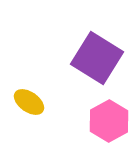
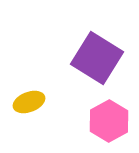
yellow ellipse: rotated 56 degrees counterclockwise
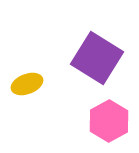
yellow ellipse: moved 2 px left, 18 px up
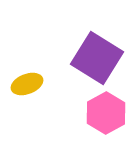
pink hexagon: moved 3 px left, 8 px up
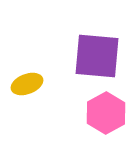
purple square: moved 2 px up; rotated 27 degrees counterclockwise
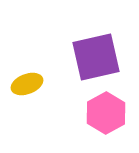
purple square: moved 1 px left, 1 px down; rotated 18 degrees counterclockwise
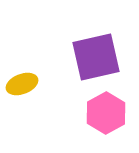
yellow ellipse: moved 5 px left
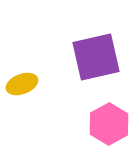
pink hexagon: moved 3 px right, 11 px down
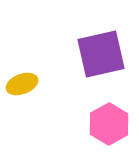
purple square: moved 5 px right, 3 px up
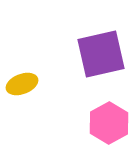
pink hexagon: moved 1 px up
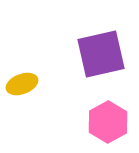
pink hexagon: moved 1 px left, 1 px up
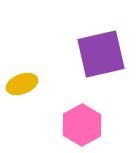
pink hexagon: moved 26 px left, 3 px down
